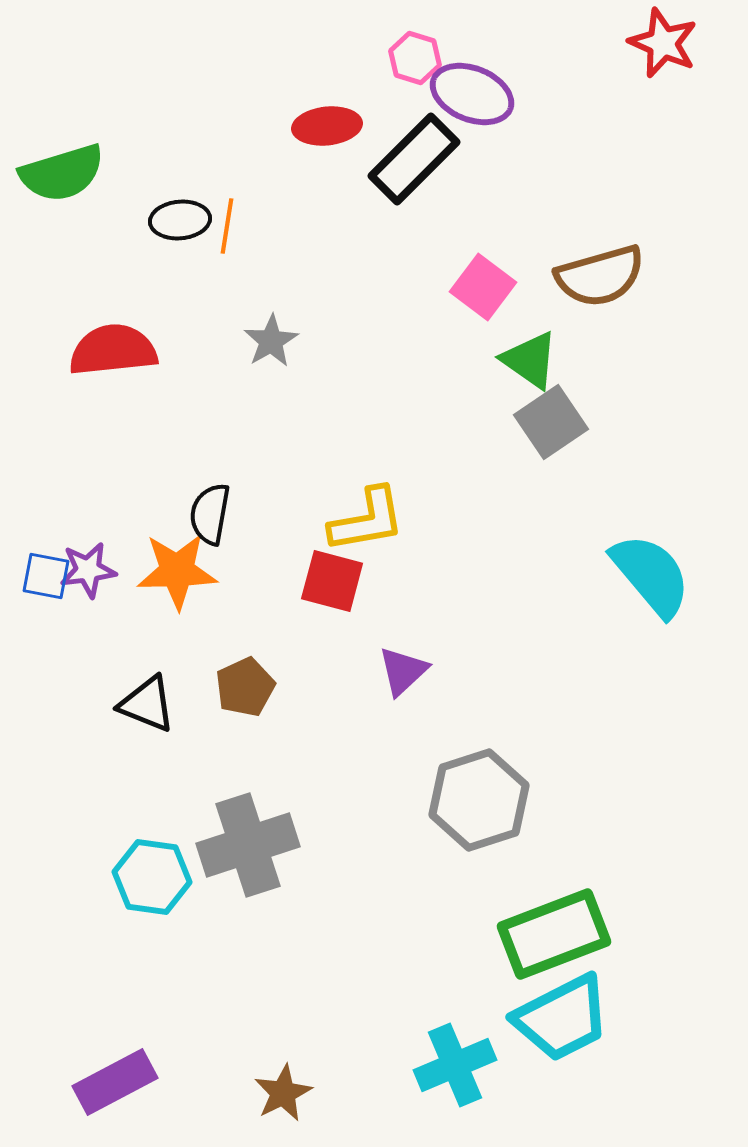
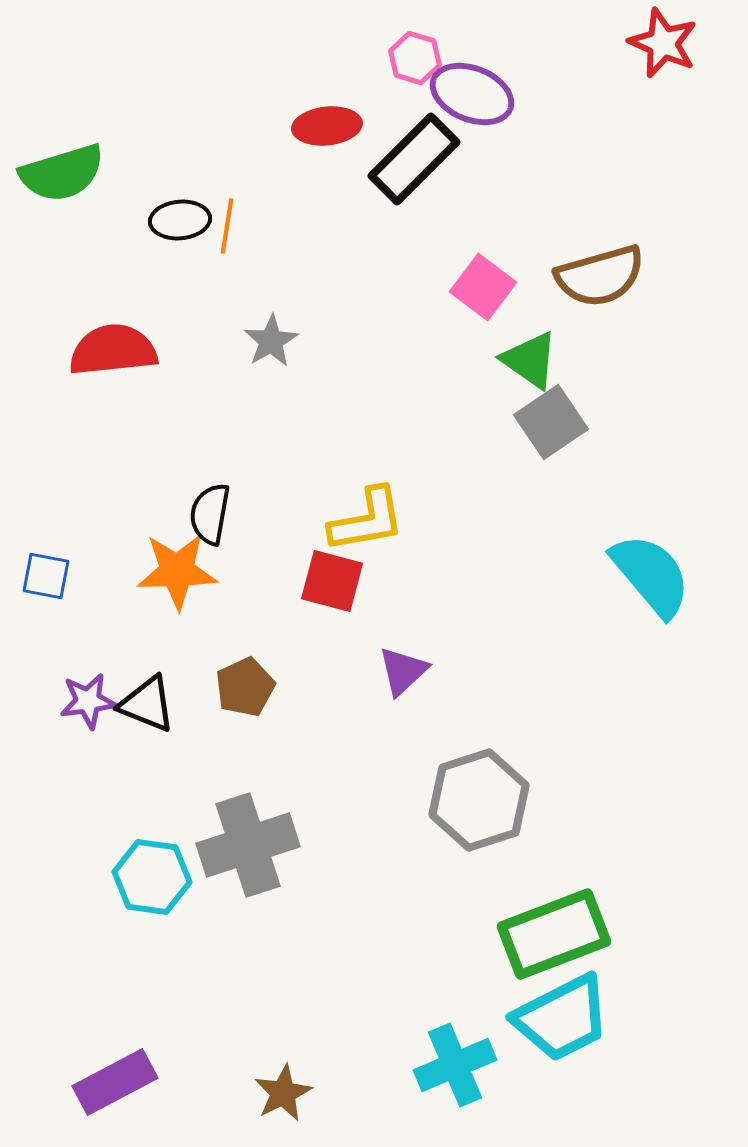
purple star: moved 131 px down
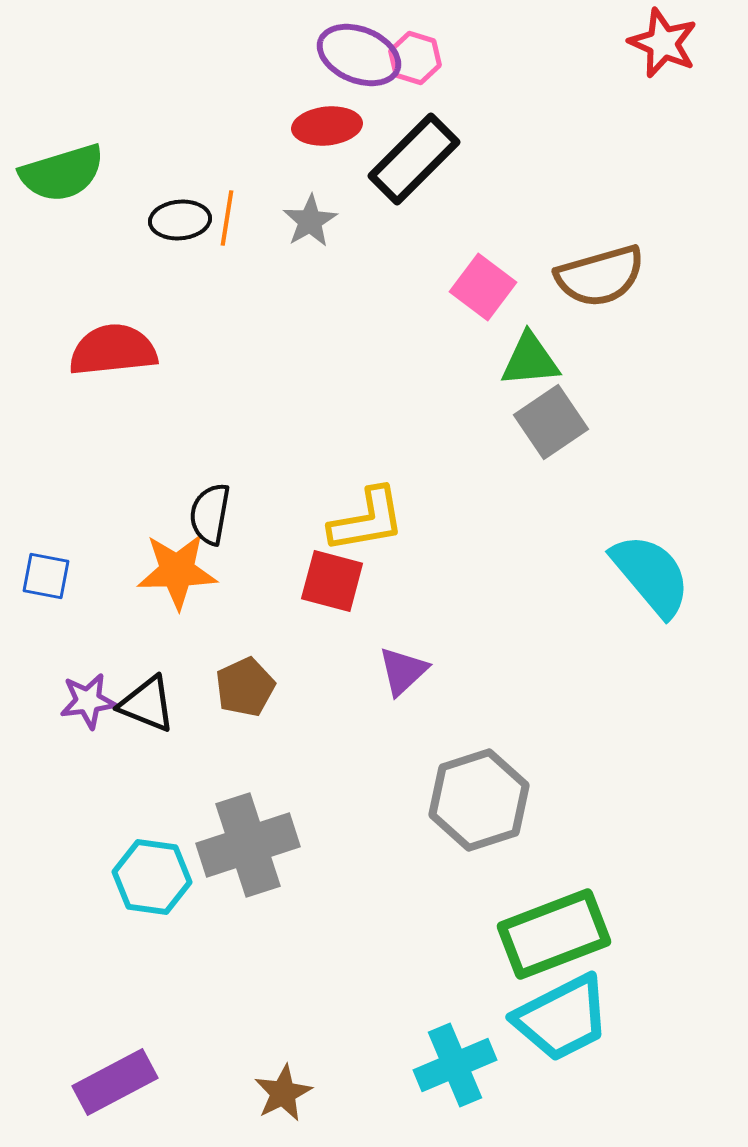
purple ellipse: moved 113 px left, 39 px up
orange line: moved 8 px up
gray star: moved 39 px right, 120 px up
green triangle: rotated 40 degrees counterclockwise
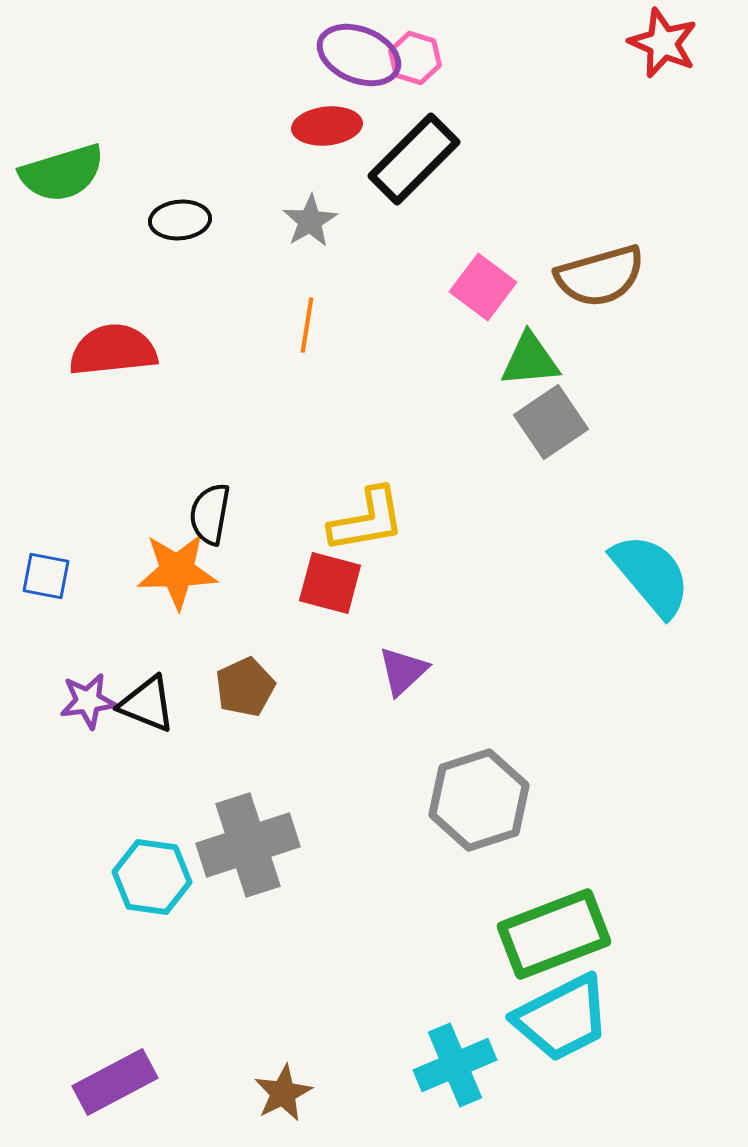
orange line: moved 80 px right, 107 px down
red square: moved 2 px left, 2 px down
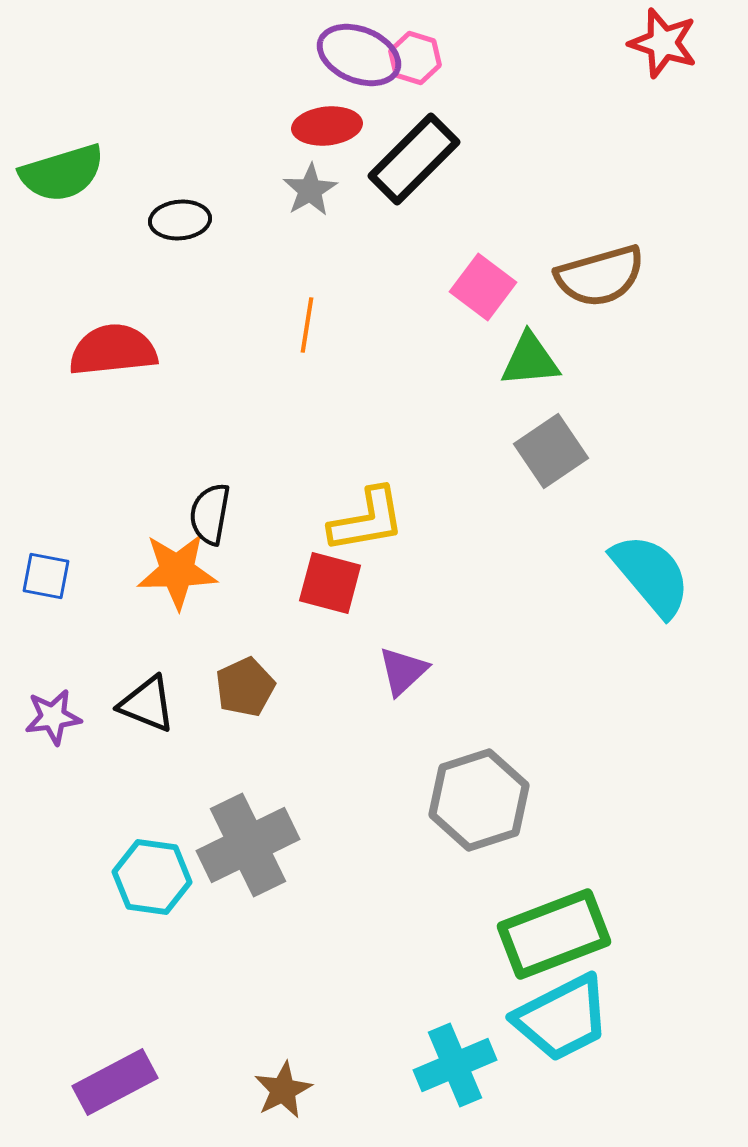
red star: rotated 6 degrees counterclockwise
gray star: moved 31 px up
gray square: moved 29 px down
purple star: moved 35 px left, 16 px down
gray cross: rotated 8 degrees counterclockwise
brown star: moved 3 px up
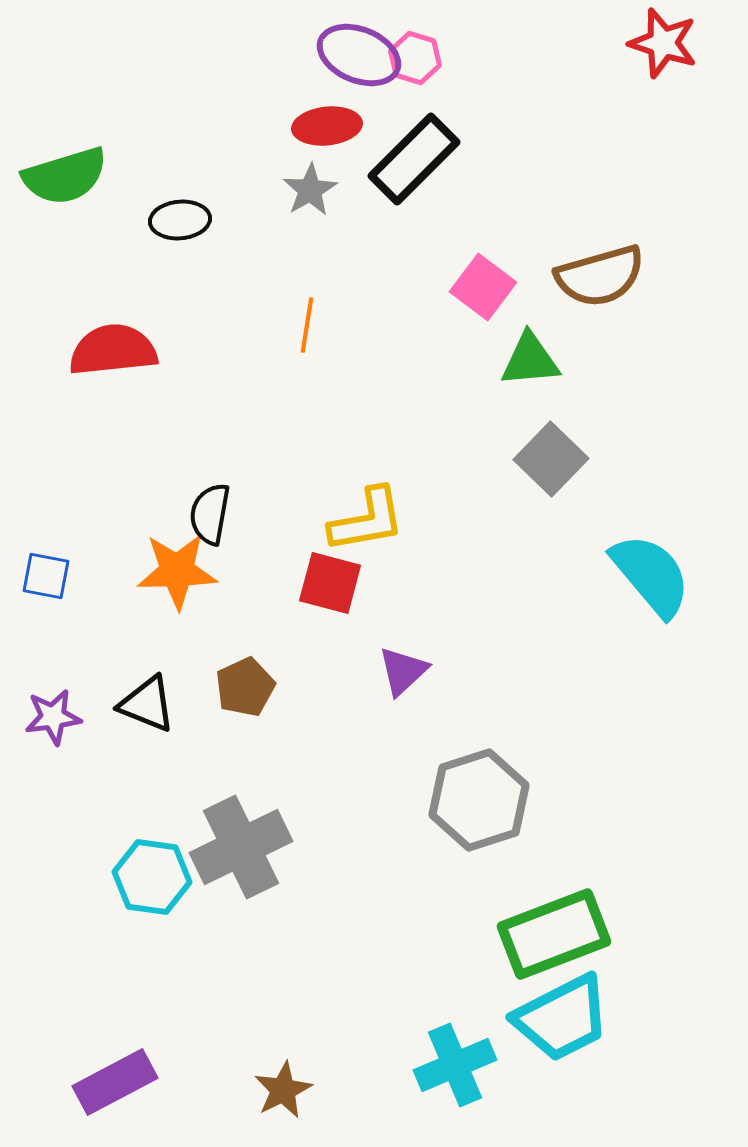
green semicircle: moved 3 px right, 3 px down
gray square: moved 8 px down; rotated 12 degrees counterclockwise
gray cross: moved 7 px left, 2 px down
